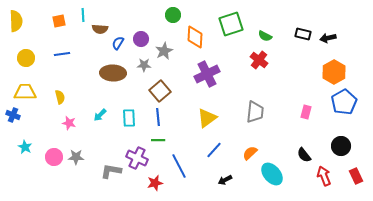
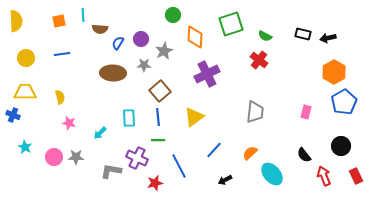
cyan arrow at (100, 115): moved 18 px down
yellow triangle at (207, 118): moved 13 px left, 1 px up
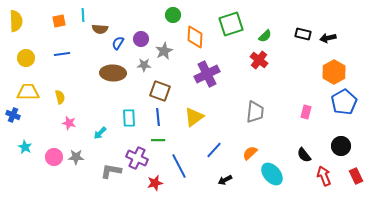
green semicircle at (265, 36): rotated 72 degrees counterclockwise
brown square at (160, 91): rotated 30 degrees counterclockwise
yellow trapezoid at (25, 92): moved 3 px right
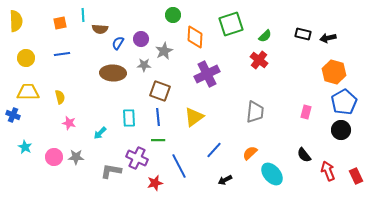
orange square at (59, 21): moved 1 px right, 2 px down
orange hexagon at (334, 72): rotated 15 degrees counterclockwise
black circle at (341, 146): moved 16 px up
red arrow at (324, 176): moved 4 px right, 5 px up
